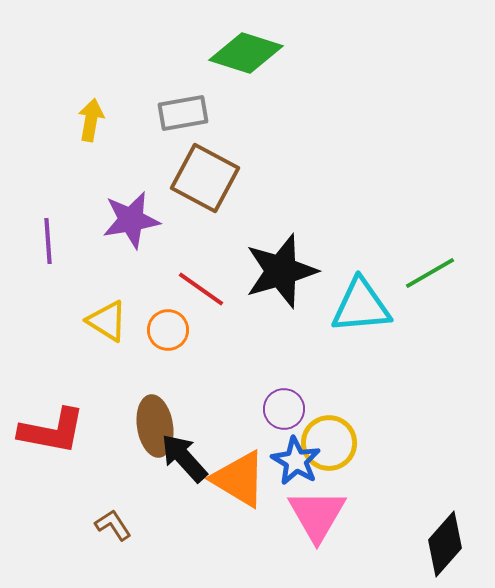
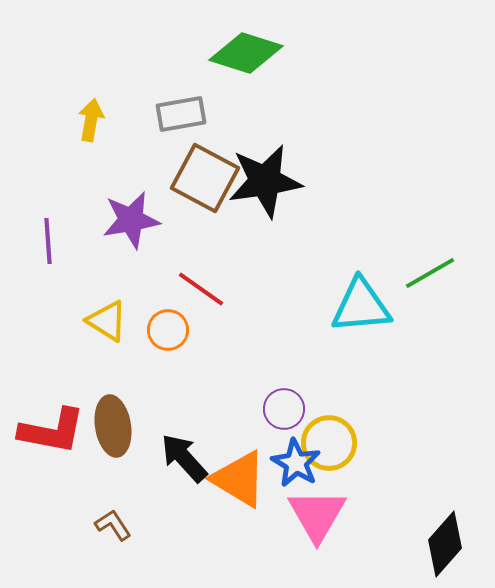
gray rectangle: moved 2 px left, 1 px down
black star: moved 16 px left, 90 px up; rotated 8 degrees clockwise
brown ellipse: moved 42 px left
blue star: moved 2 px down
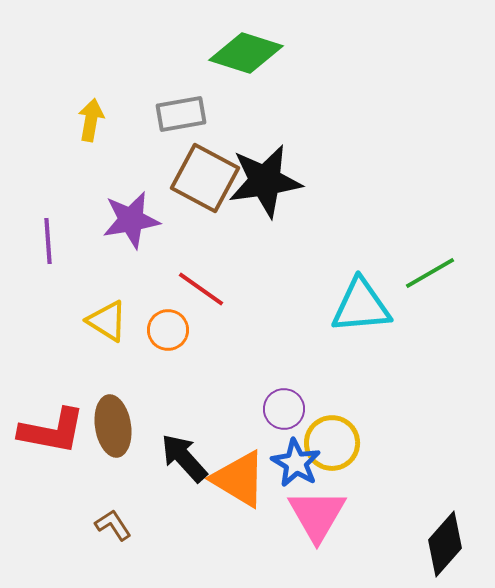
yellow circle: moved 3 px right
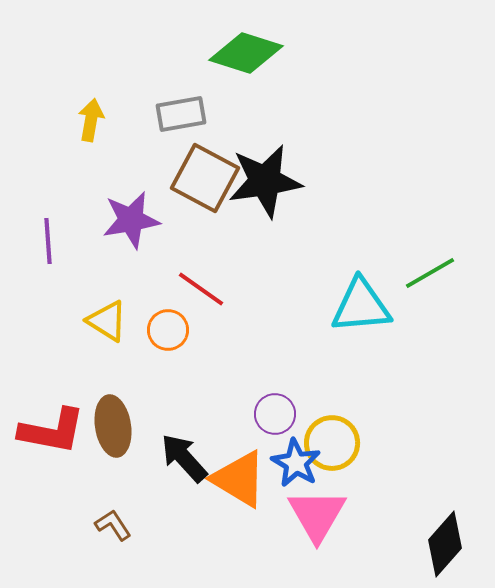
purple circle: moved 9 px left, 5 px down
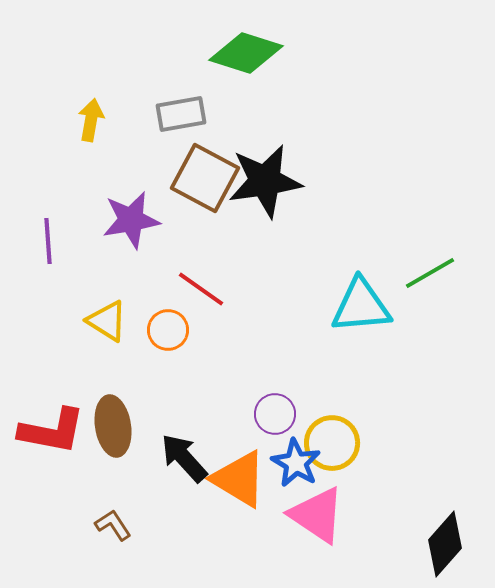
pink triangle: rotated 26 degrees counterclockwise
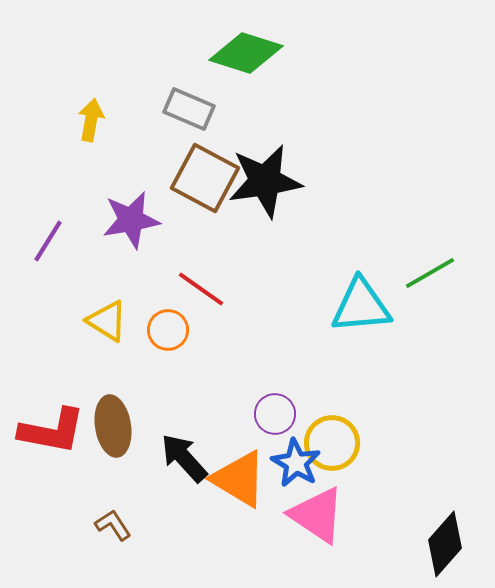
gray rectangle: moved 8 px right, 5 px up; rotated 33 degrees clockwise
purple line: rotated 36 degrees clockwise
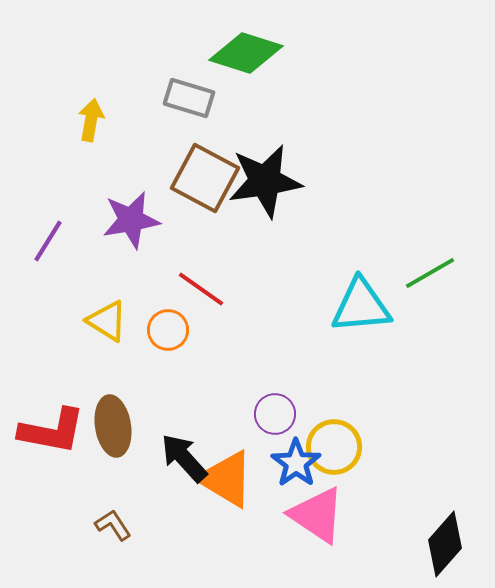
gray rectangle: moved 11 px up; rotated 6 degrees counterclockwise
yellow circle: moved 2 px right, 4 px down
blue star: rotated 6 degrees clockwise
orange triangle: moved 13 px left
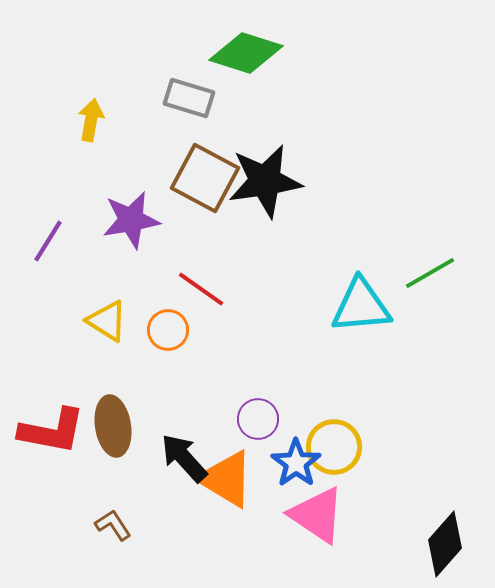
purple circle: moved 17 px left, 5 px down
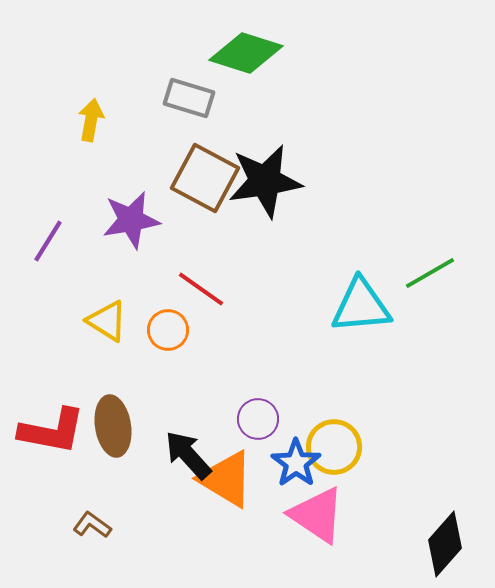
black arrow: moved 4 px right, 3 px up
brown L-shape: moved 21 px left; rotated 21 degrees counterclockwise
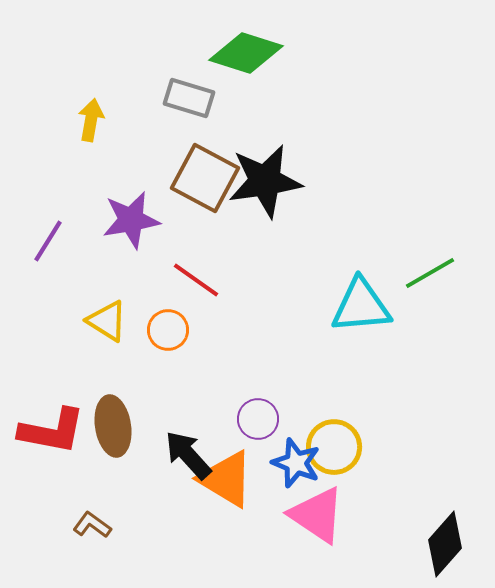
red line: moved 5 px left, 9 px up
blue star: rotated 15 degrees counterclockwise
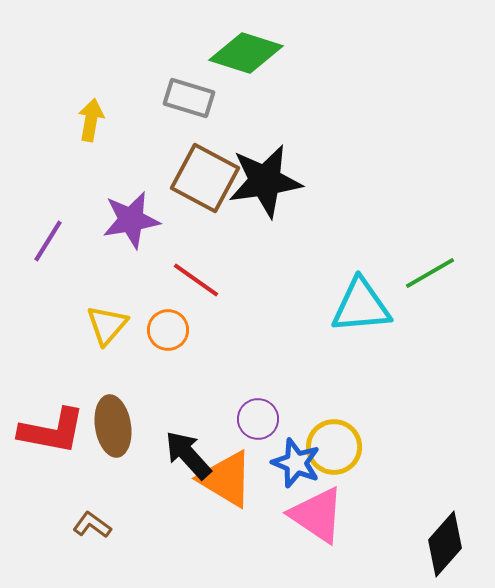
yellow triangle: moved 4 px down; rotated 39 degrees clockwise
